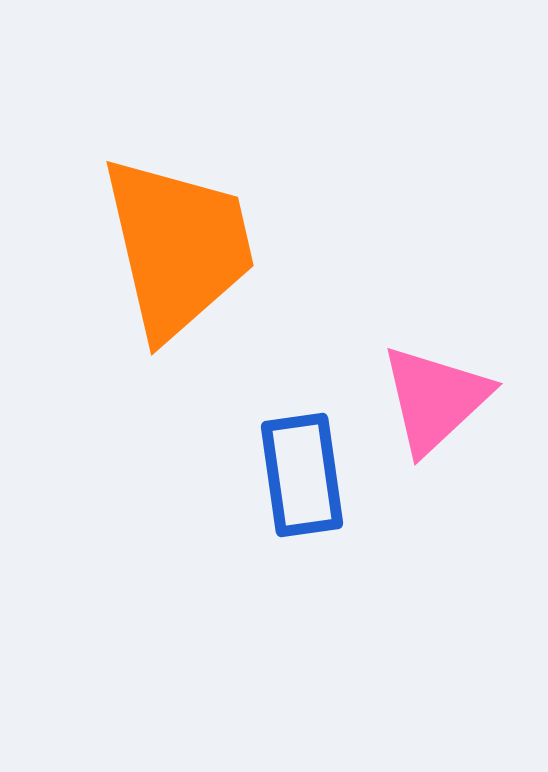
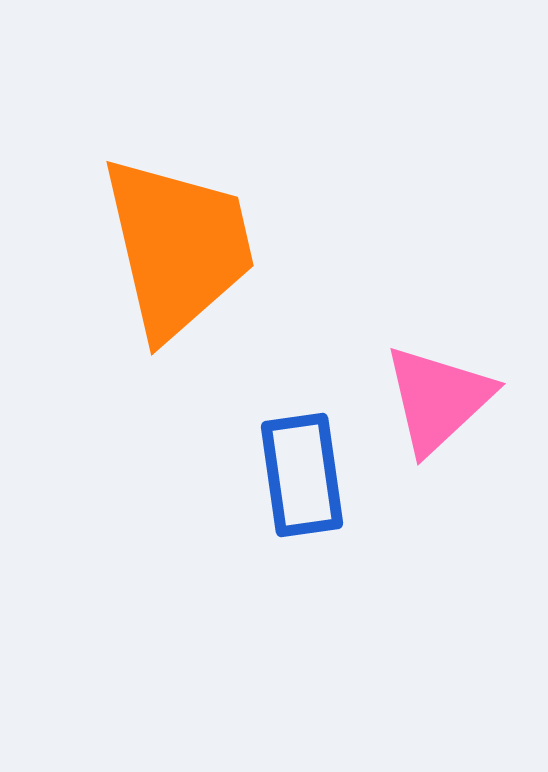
pink triangle: moved 3 px right
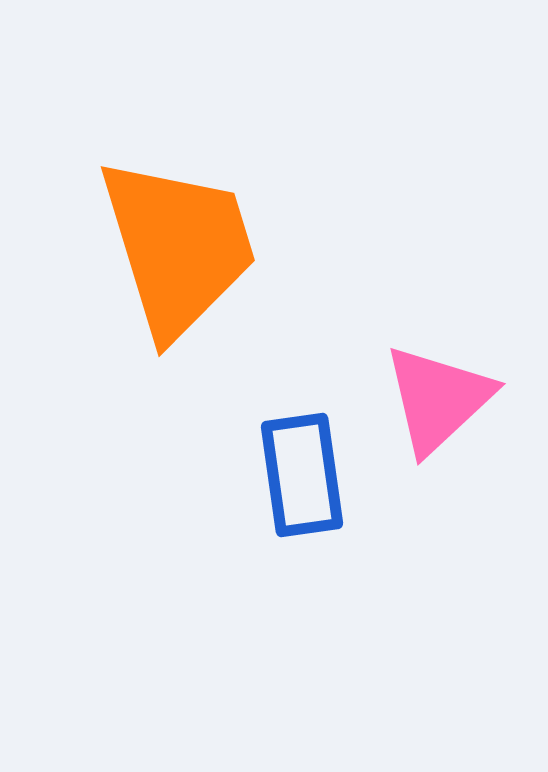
orange trapezoid: rotated 4 degrees counterclockwise
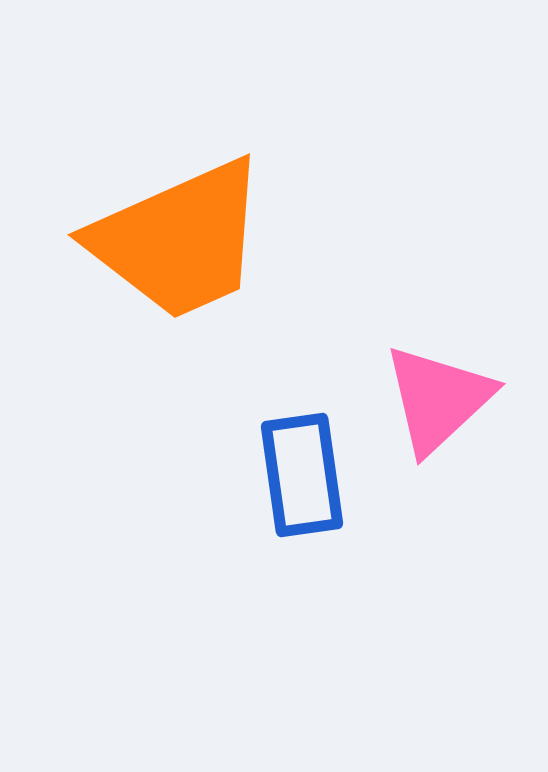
orange trapezoid: moved 1 px right, 7 px up; rotated 83 degrees clockwise
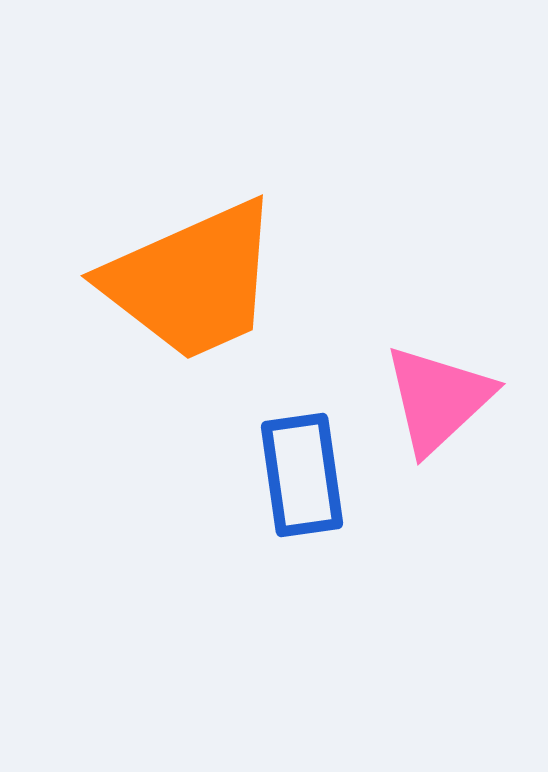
orange trapezoid: moved 13 px right, 41 px down
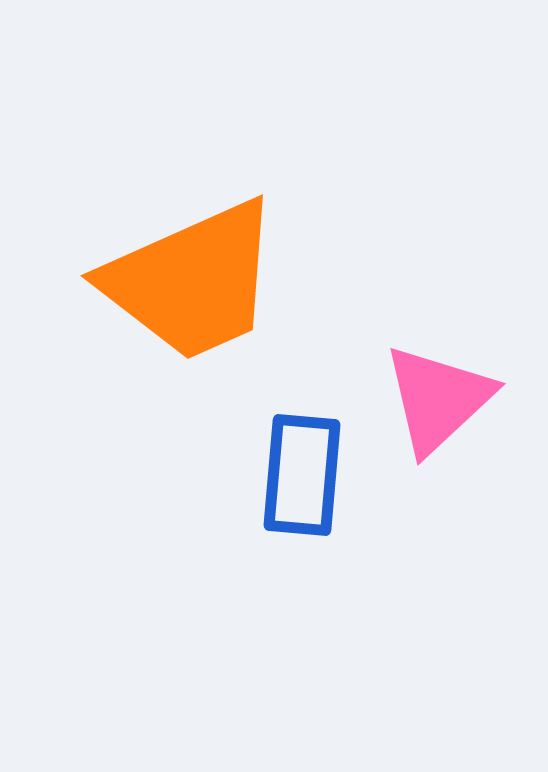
blue rectangle: rotated 13 degrees clockwise
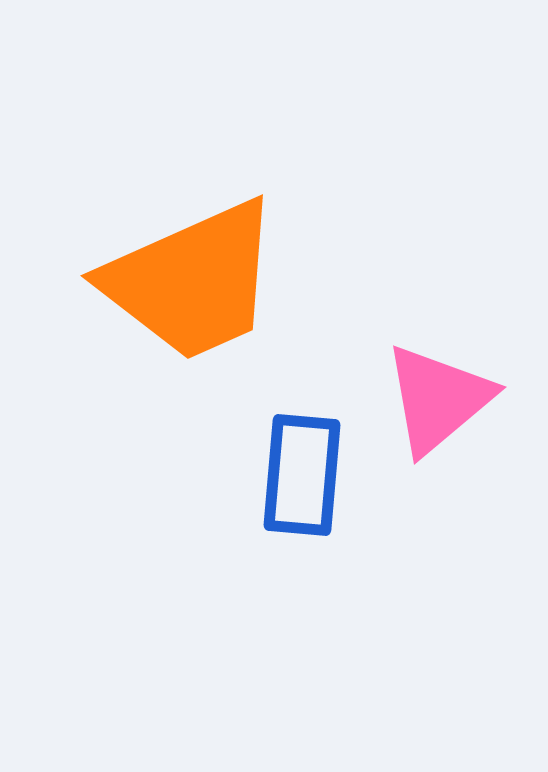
pink triangle: rotated 3 degrees clockwise
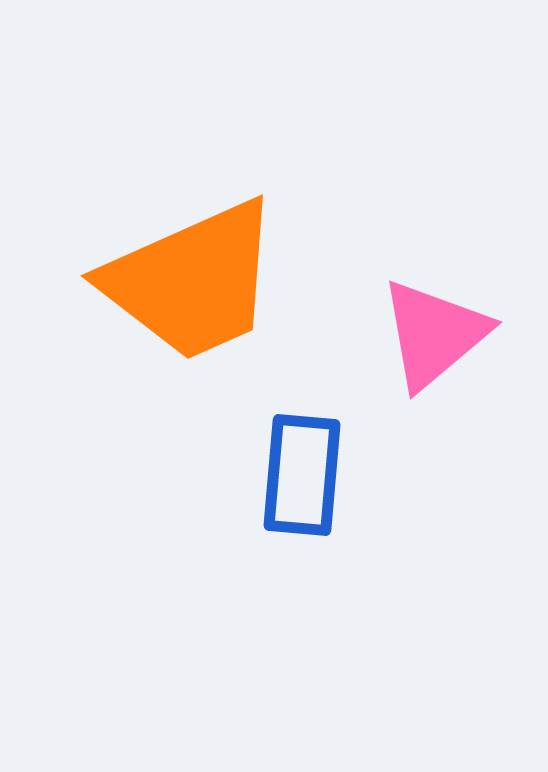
pink triangle: moved 4 px left, 65 px up
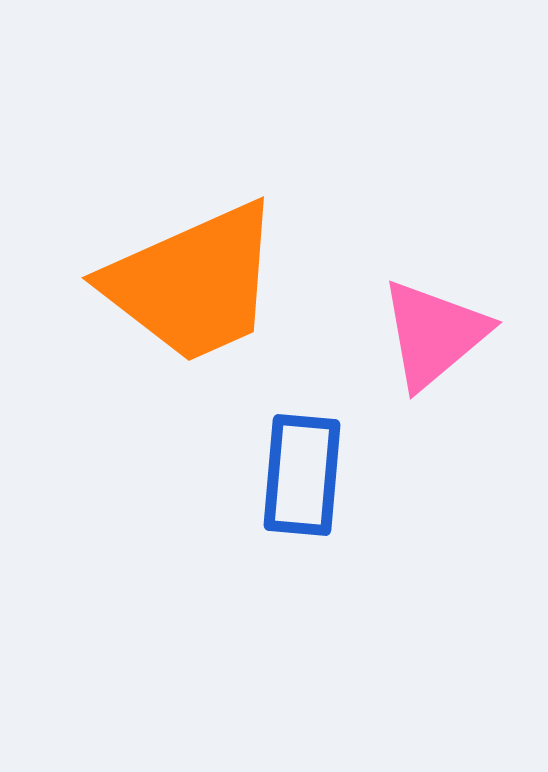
orange trapezoid: moved 1 px right, 2 px down
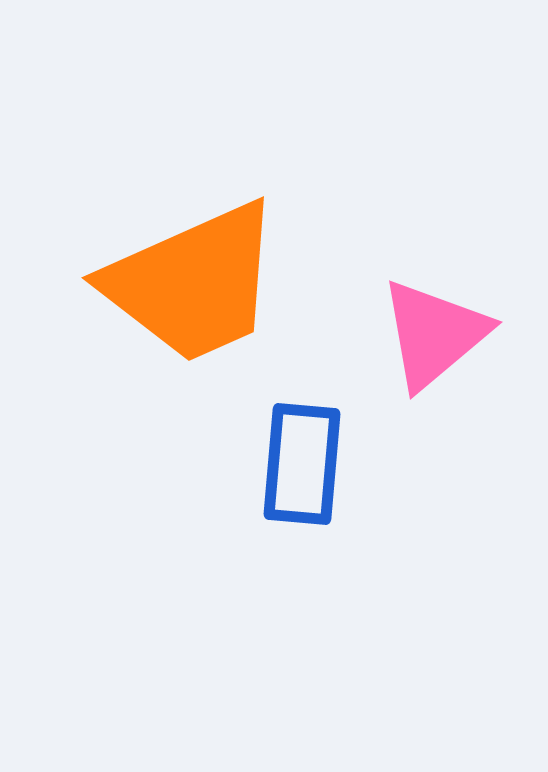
blue rectangle: moved 11 px up
